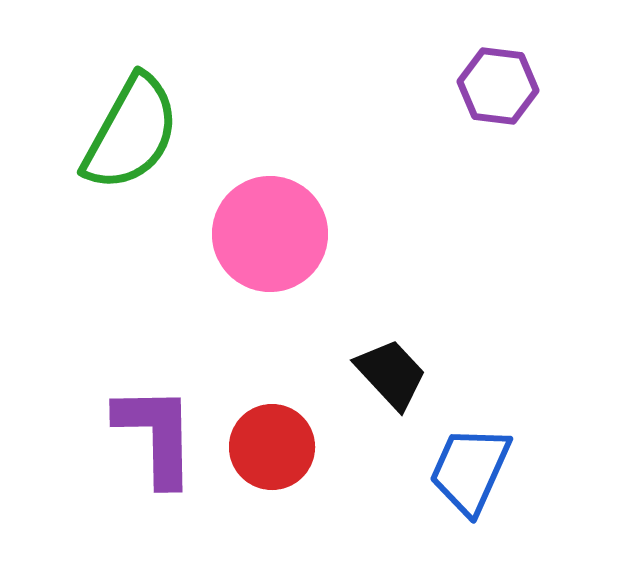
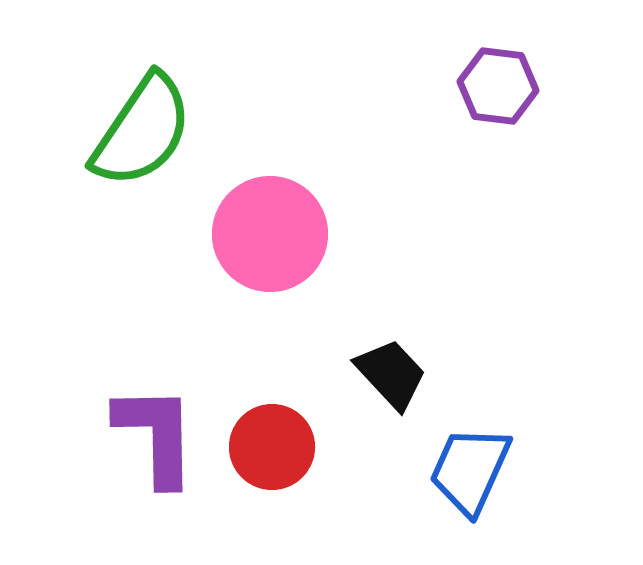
green semicircle: moved 11 px right, 2 px up; rotated 5 degrees clockwise
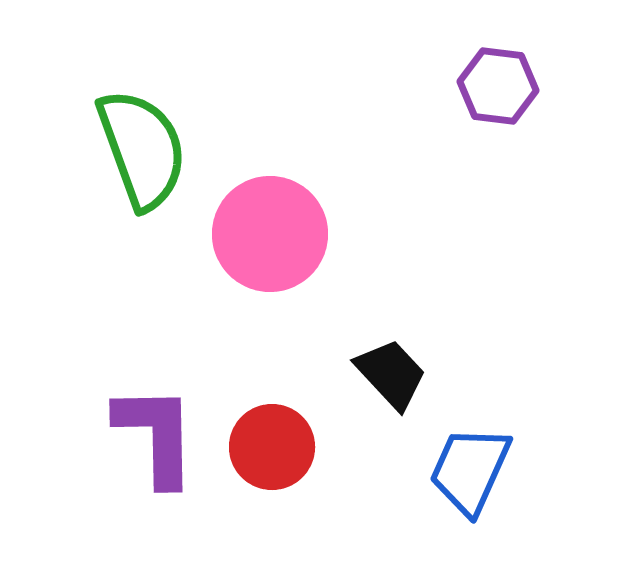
green semicircle: moved 18 px down; rotated 54 degrees counterclockwise
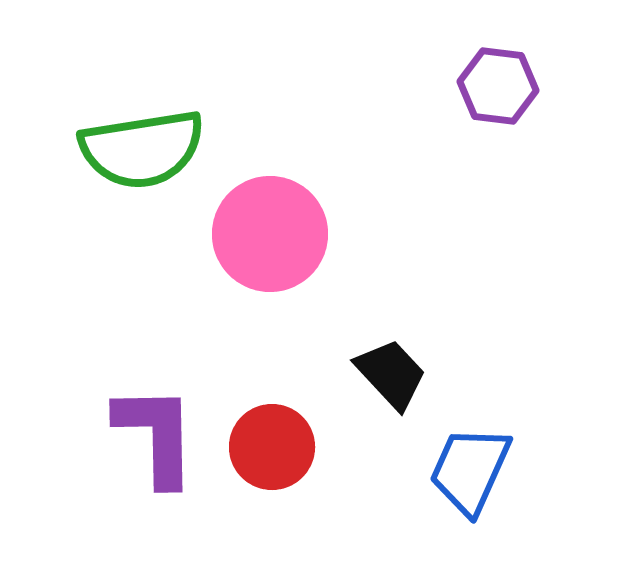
green semicircle: rotated 101 degrees clockwise
